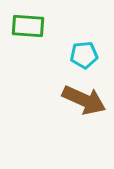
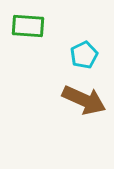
cyan pentagon: rotated 20 degrees counterclockwise
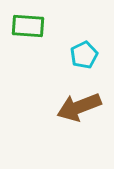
brown arrow: moved 5 px left, 7 px down; rotated 135 degrees clockwise
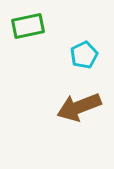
green rectangle: rotated 16 degrees counterclockwise
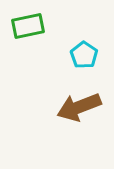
cyan pentagon: rotated 12 degrees counterclockwise
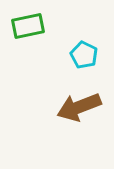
cyan pentagon: rotated 8 degrees counterclockwise
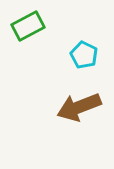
green rectangle: rotated 16 degrees counterclockwise
